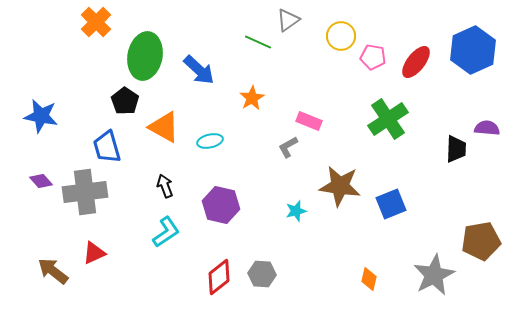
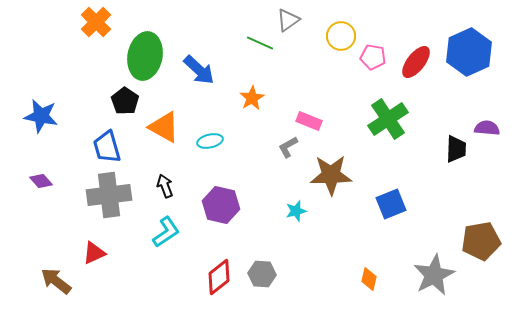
green line: moved 2 px right, 1 px down
blue hexagon: moved 4 px left, 2 px down
brown star: moved 9 px left, 11 px up; rotated 9 degrees counterclockwise
gray cross: moved 24 px right, 3 px down
brown arrow: moved 3 px right, 10 px down
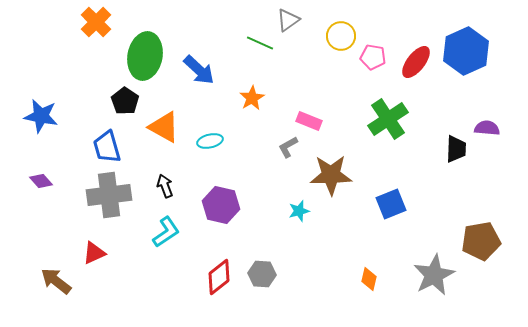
blue hexagon: moved 3 px left, 1 px up
cyan star: moved 3 px right
